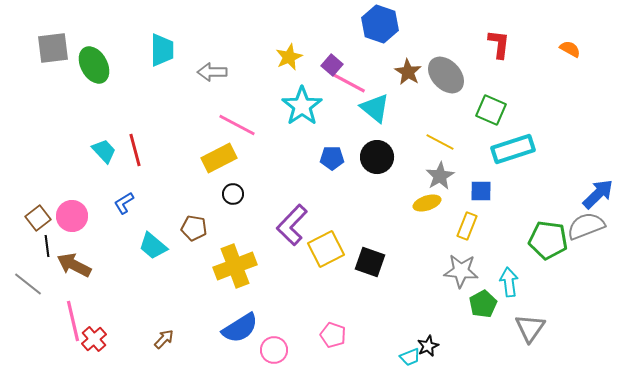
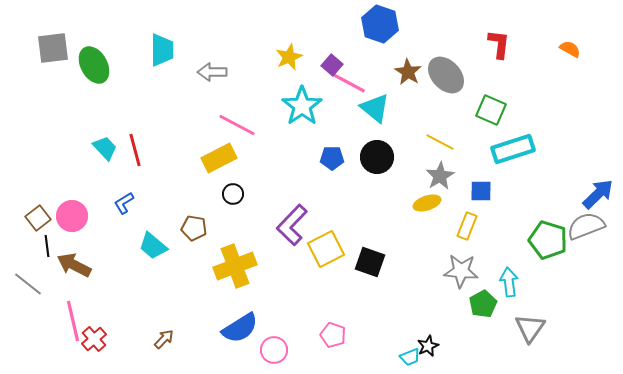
cyan trapezoid at (104, 151): moved 1 px right, 3 px up
green pentagon at (548, 240): rotated 9 degrees clockwise
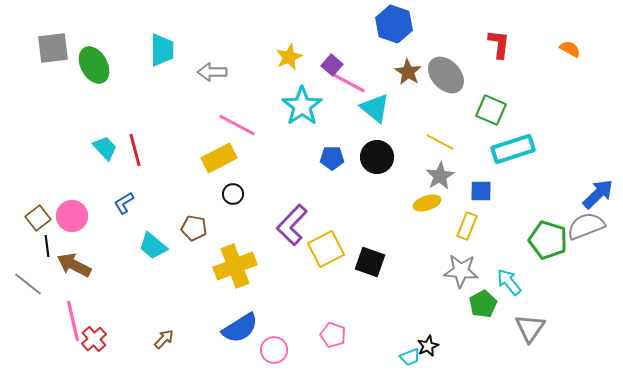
blue hexagon at (380, 24): moved 14 px right
cyan arrow at (509, 282): rotated 32 degrees counterclockwise
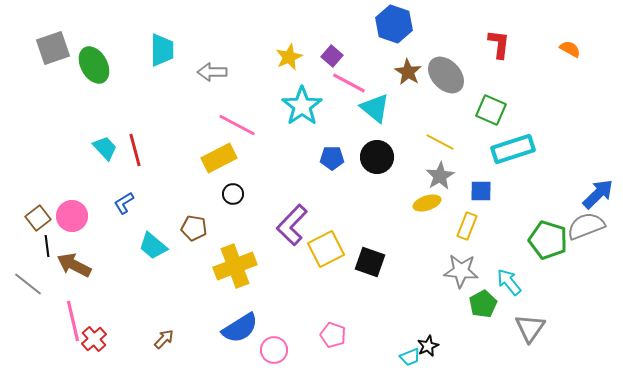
gray square at (53, 48): rotated 12 degrees counterclockwise
purple square at (332, 65): moved 9 px up
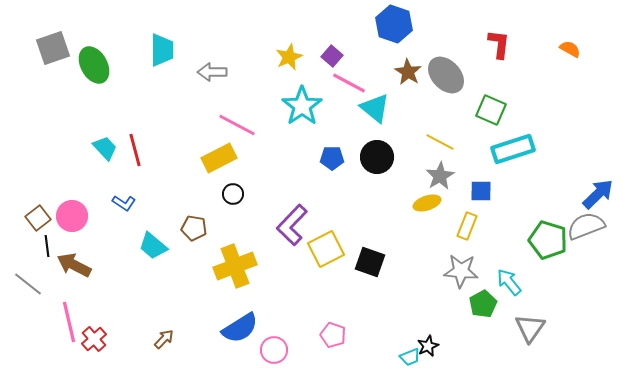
blue L-shape at (124, 203): rotated 115 degrees counterclockwise
pink line at (73, 321): moved 4 px left, 1 px down
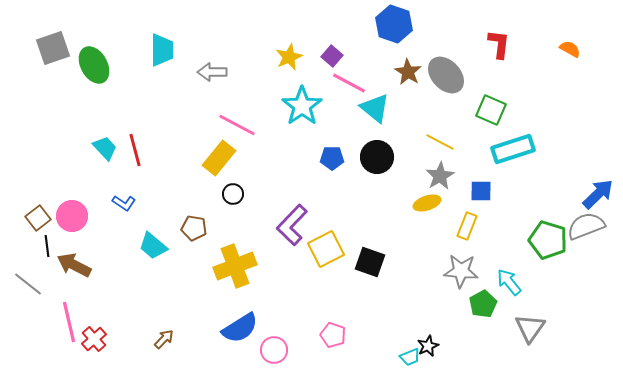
yellow rectangle at (219, 158): rotated 24 degrees counterclockwise
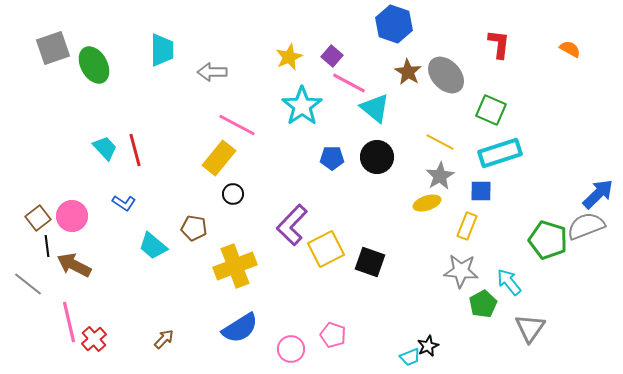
cyan rectangle at (513, 149): moved 13 px left, 4 px down
pink circle at (274, 350): moved 17 px right, 1 px up
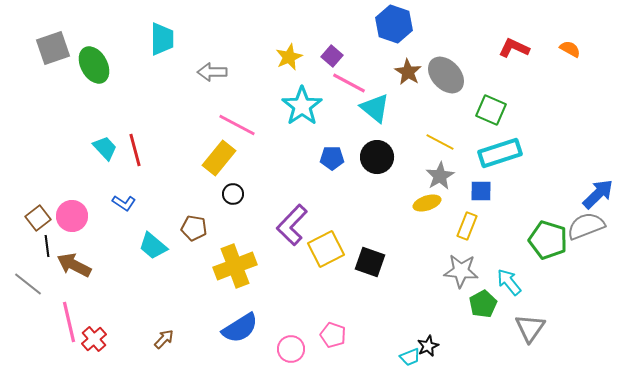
red L-shape at (499, 44): moved 15 px right, 4 px down; rotated 72 degrees counterclockwise
cyan trapezoid at (162, 50): moved 11 px up
